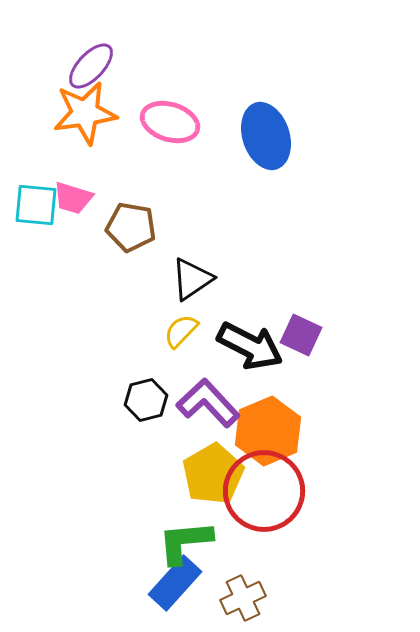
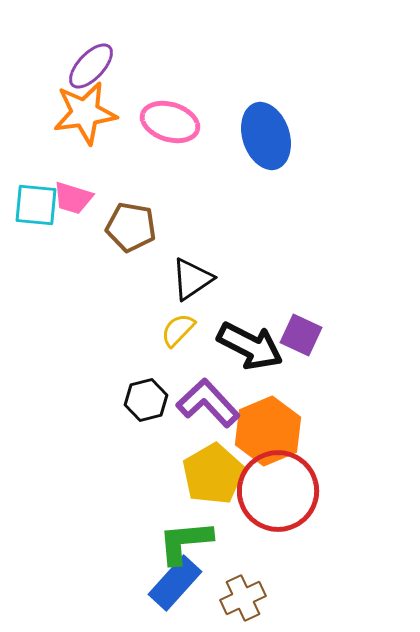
yellow semicircle: moved 3 px left, 1 px up
red circle: moved 14 px right
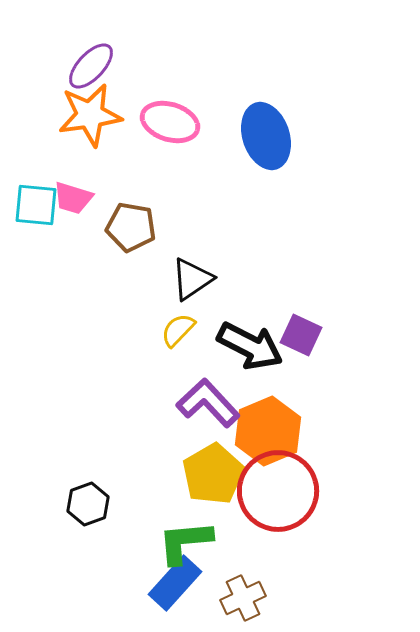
orange star: moved 5 px right, 2 px down
black hexagon: moved 58 px left, 104 px down; rotated 6 degrees counterclockwise
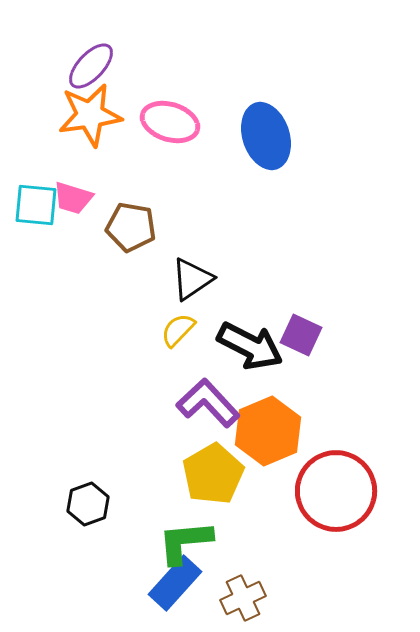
red circle: moved 58 px right
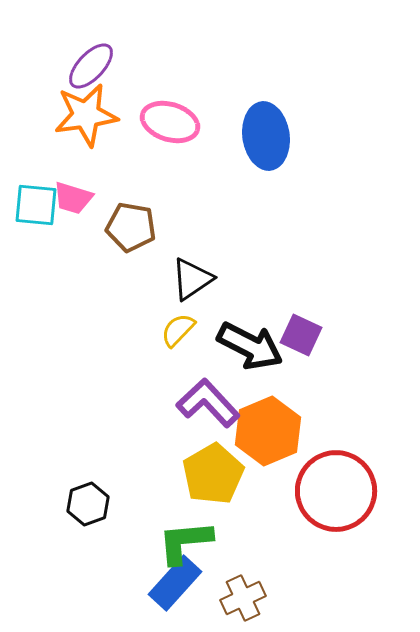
orange star: moved 4 px left
blue ellipse: rotated 10 degrees clockwise
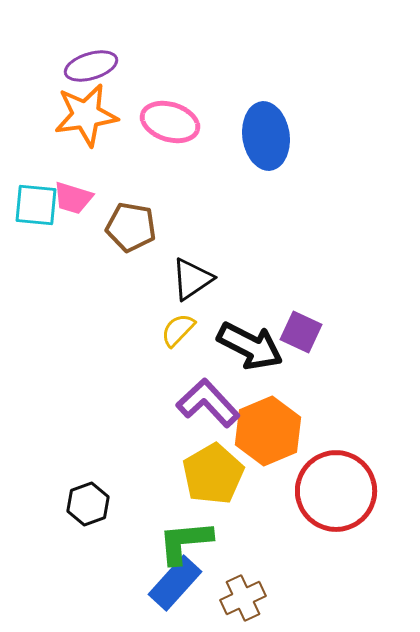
purple ellipse: rotated 30 degrees clockwise
purple square: moved 3 px up
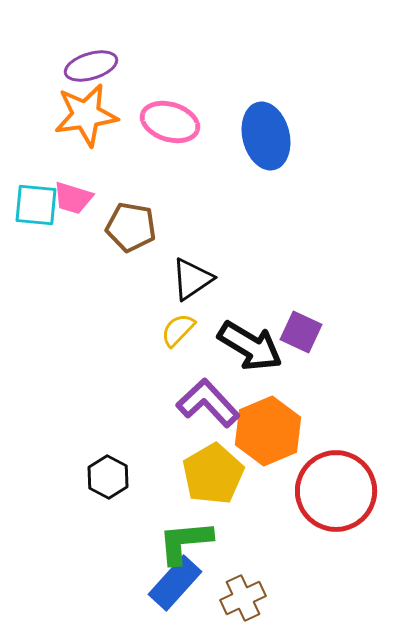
blue ellipse: rotated 6 degrees counterclockwise
black arrow: rotated 4 degrees clockwise
black hexagon: moved 20 px right, 27 px up; rotated 12 degrees counterclockwise
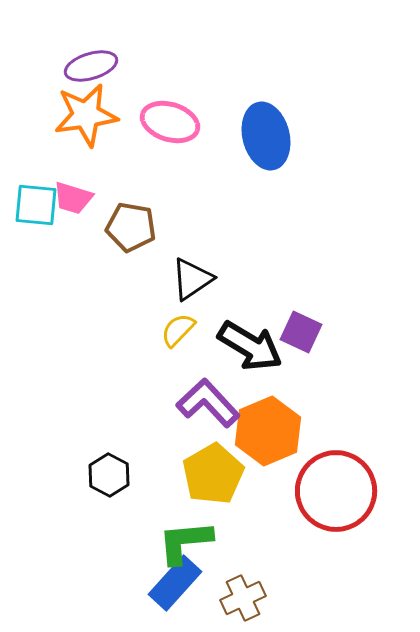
black hexagon: moved 1 px right, 2 px up
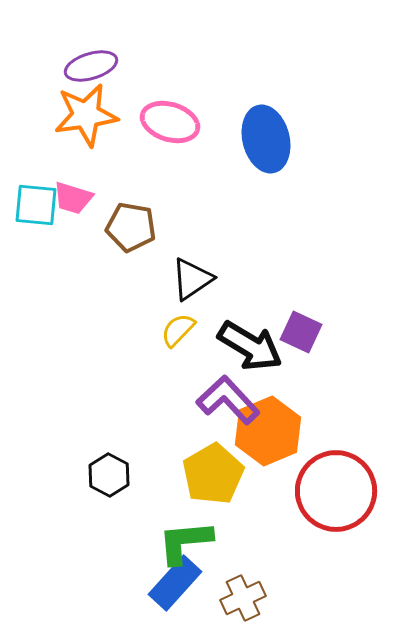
blue ellipse: moved 3 px down
purple L-shape: moved 20 px right, 3 px up
